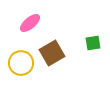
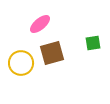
pink ellipse: moved 10 px right, 1 px down
brown square: rotated 15 degrees clockwise
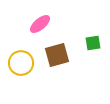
brown square: moved 5 px right, 2 px down
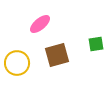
green square: moved 3 px right, 1 px down
yellow circle: moved 4 px left
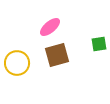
pink ellipse: moved 10 px right, 3 px down
green square: moved 3 px right
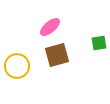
green square: moved 1 px up
yellow circle: moved 3 px down
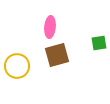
pink ellipse: rotated 45 degrees counterclockwise
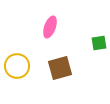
pink ellipse: rotated 15 degrees clockwise
brown square: moved 3 px right, 13 px down
